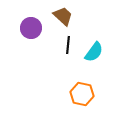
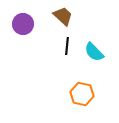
purple circle: moved 8 px left, 4 px up
black line: moved 1 px left, 1 px down
cyan semicircle: rotated 100 degrees clockwise
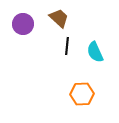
brown trapezoid: moved 4 px left, 2 px down
cyan semicircle: moved 1 px right; rotated 20 degrees clockwise
orange hexagon: rotated 15 degrees counterclockwise
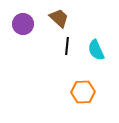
cyan semicircle: moved 1 px right, 2 px up
orange hexagon: moved 1 px right, 2 px up
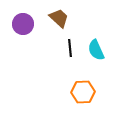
black line: moved 3 px right, 2 px down; rotated 12 degrees counterclockwise
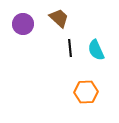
orange hexagon: moved 3 px right
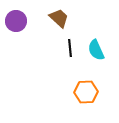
purple circle: moved 7 px left, 3 px up
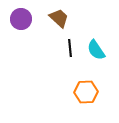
purple circle: moved 5 px right, 2 px up
cyan semicircle: rotated 10 degrees counterclockwise
